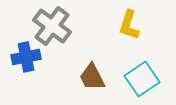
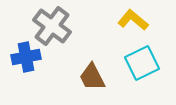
yellow L-shape: moved 4 px right, 5 px up; rotated 112 degrees clockwise
cyan square: moved 16 px up; rotated 8 degrees clockwise
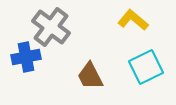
gray cross: moved 1 px left, 1 px down
cyan square: moved 4 px right, 4 px down
brown trapezoid: moved 2 px left, 1 px up
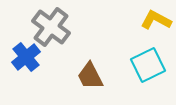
yellow L-shape: moved 23 px right; rotated 12 degrees counterclockwise
blue cross: rotated 28 degrees counterclockwise
cyan square: moved 2 px right, 2 px up
